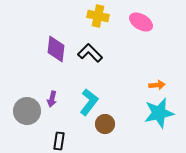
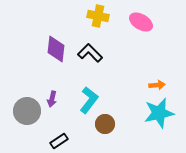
cyan L-shape: moved 2 px up
black rectangle: rotated 48 degrees clockwise
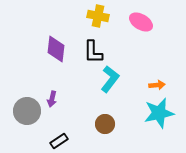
black L-shape: moved 3 px right, 1 px up; rotated 135 degrees counterclockwise
cyan L-shape: moved 21 px right, 21 px up
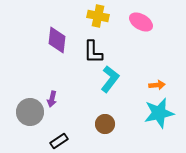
purple diamond: moved 1 px right, 9 px up
gray circle: moved 3 px right, 1 px down
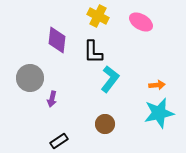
yellow cross: rotated 15 degrees clockwise
gray circle: moved 34 px up
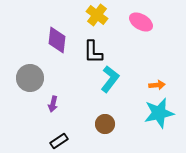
yellow cross: moved 1 px left, 1 px up; rotated 10 degrees clockwise
purple arrow: moved 1 px right, 5 px down
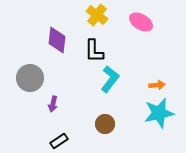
black L-shape: moved 1 px right, 1 px up
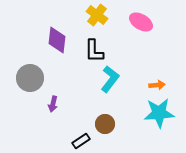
cyan star: rotated 8 degrees clockwise
black rectangle: moved 22 px right
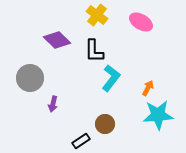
purple diamond: rotated 52 degrees counterclockwise
cyan L-shape: moved 1 px right, 1 px up
orange arrow: moved 9 px left, 3 px down; rotated 56 degrees counterclockwise
cyan star: moved 1 px left, 2 px down
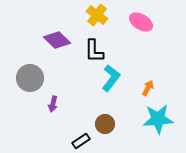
cyan star: moved 4 px down
